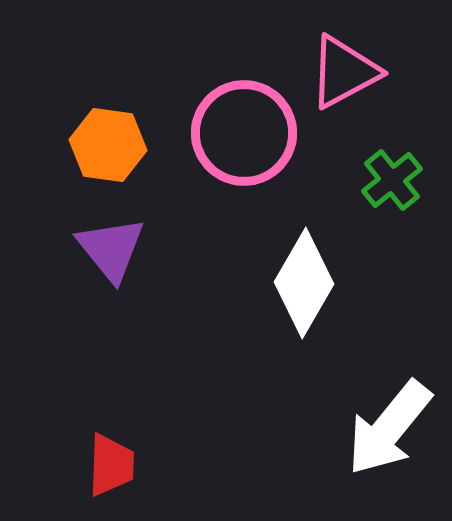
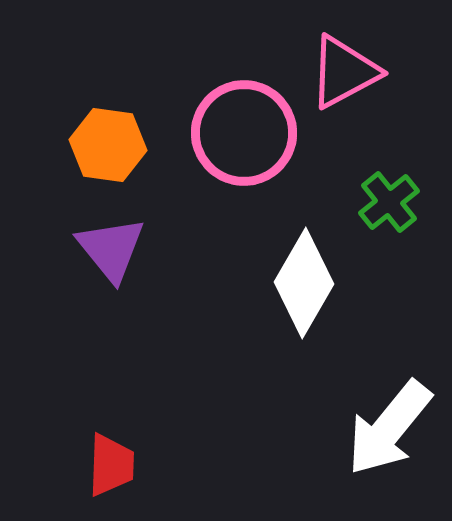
green cross: moved 3 px left, 22 px down
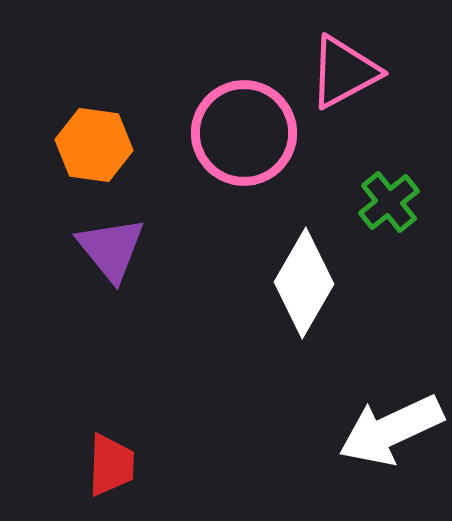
orange hexagon: moved 14 px left
white arrow: moved 2 px right, 2 px down; rotated 26 degrees clockwise
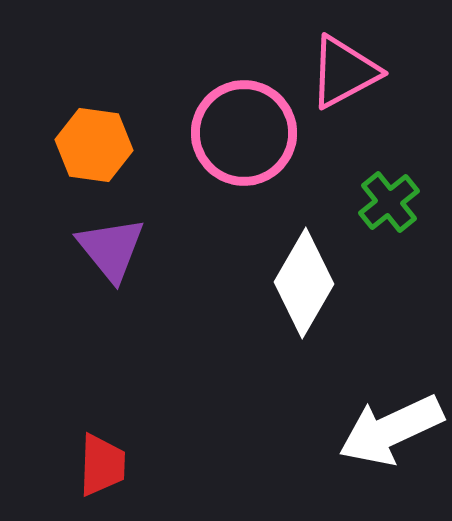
red trapezoid: moved 9 px left
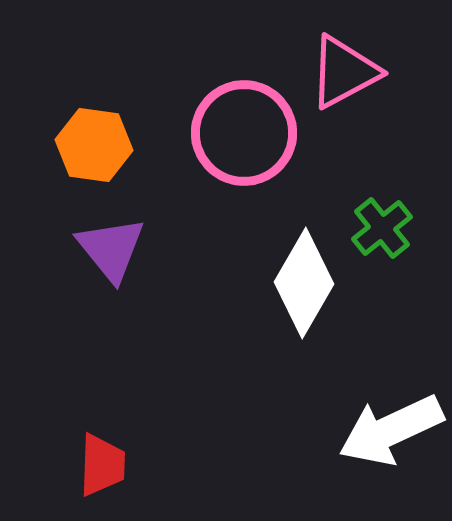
green cross: moved 7 px left, 26 px down
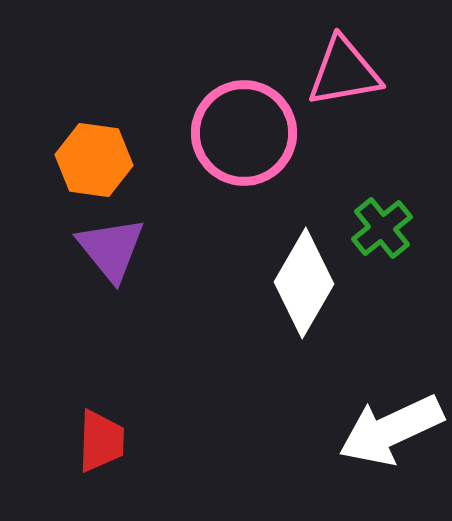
pink triangle: rotated 18 degrees clockwise
orange hexagon: moved 15 px down
red trapezoid: moved 1 px left, 24 px up
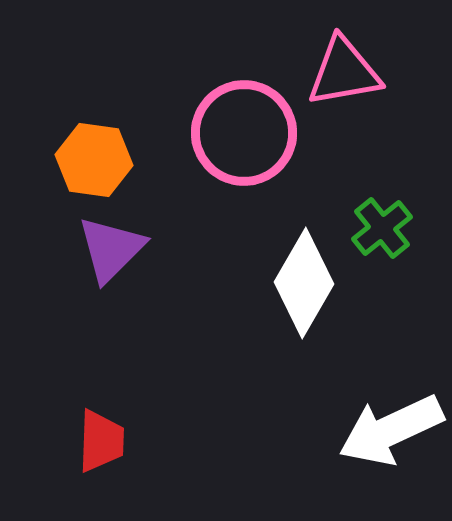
purple triangle: rotated 24 degrees clockwise
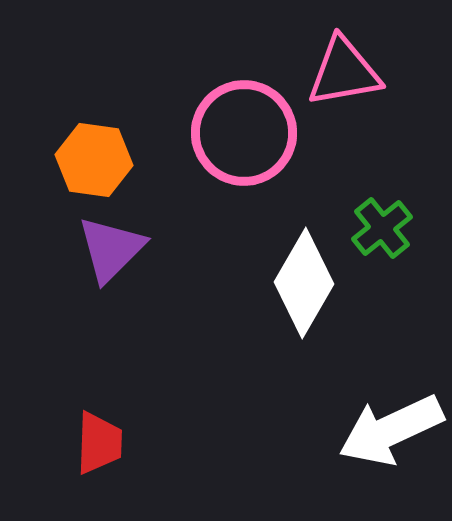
red trapezoid: moved 2 px left, 2 px down
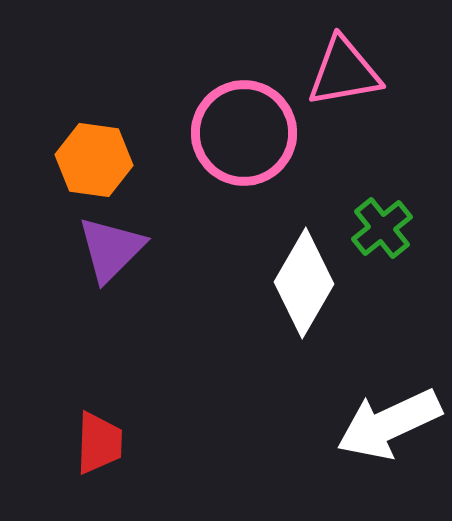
white arrow: moved 2 px left, 6 px up
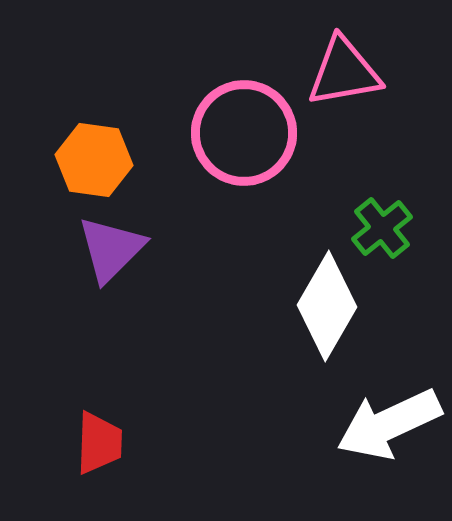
white diamond: moved 23 px right, 23 px down
